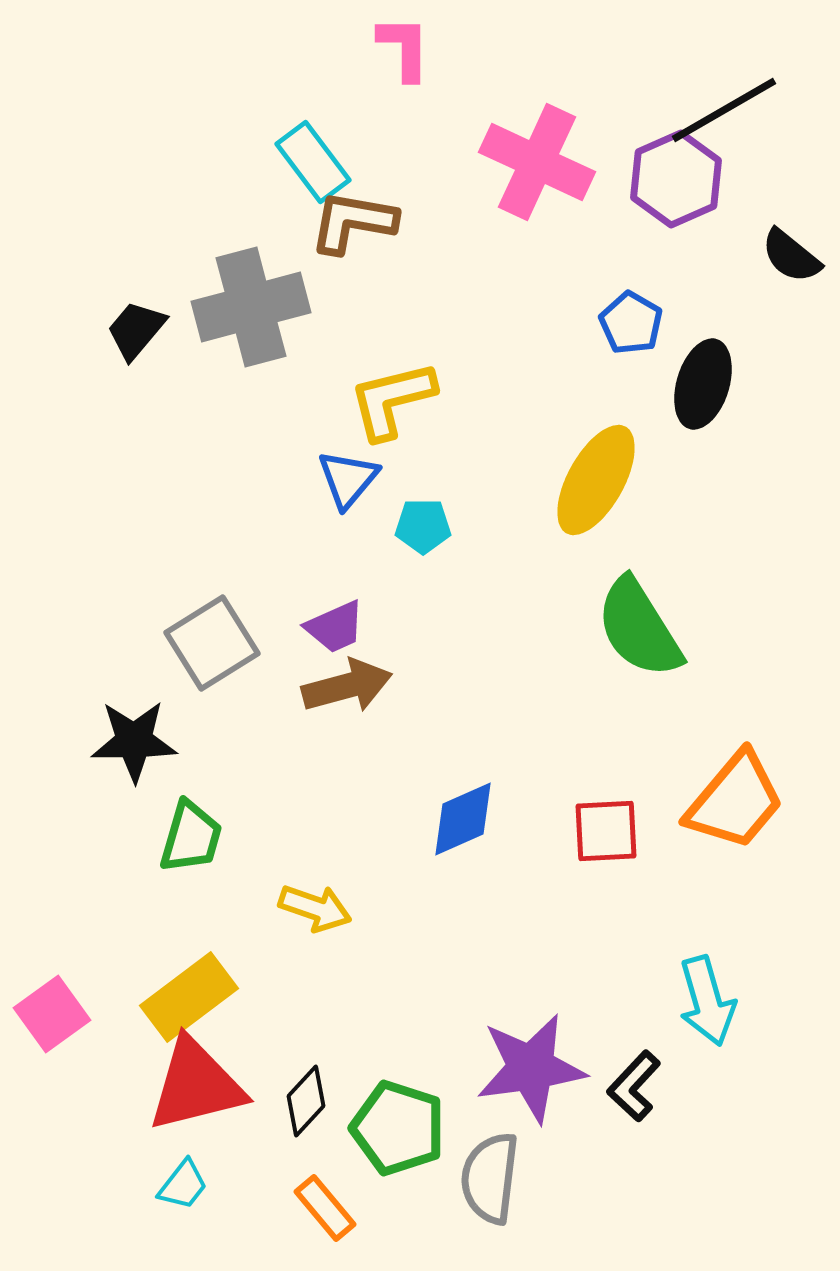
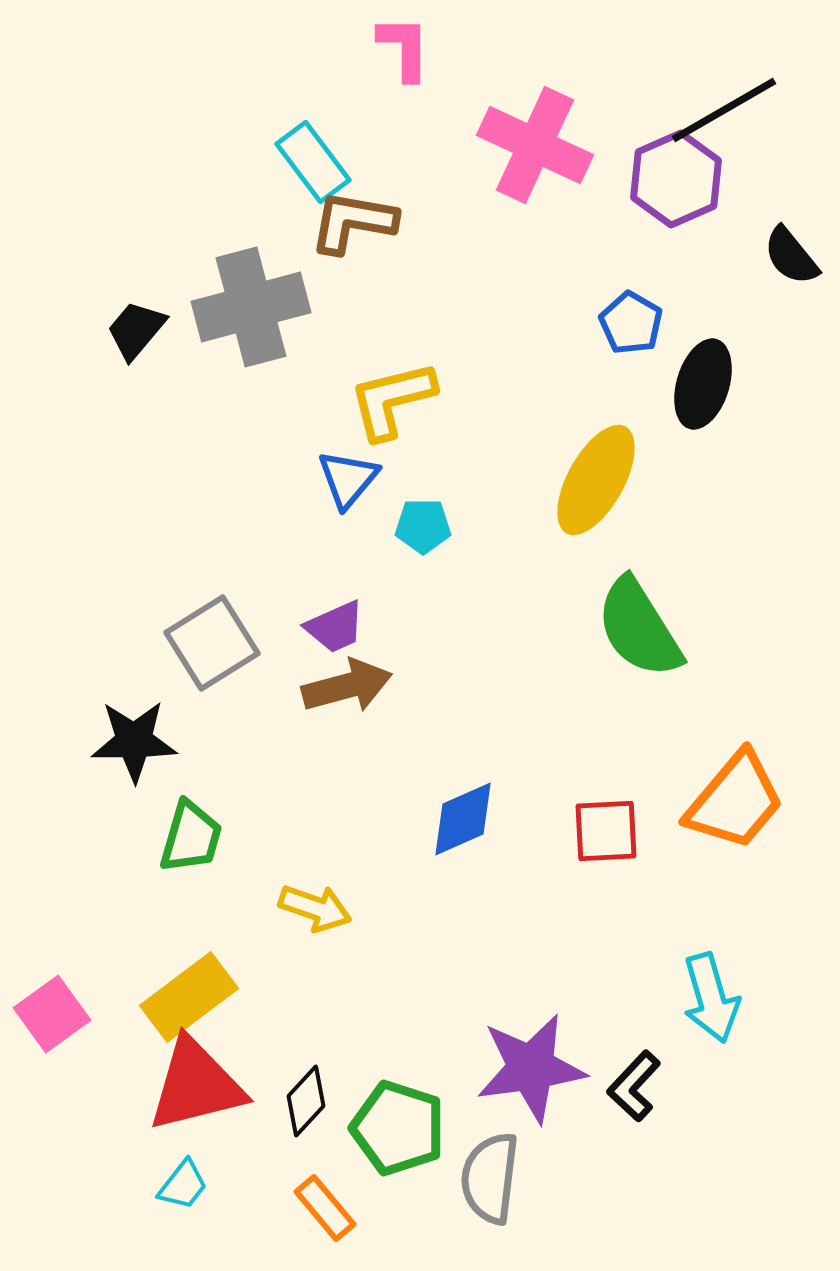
pink cross: moved 2 px left, 17 px up
black semicircle: rotated 12 degrees clockwise
cyan arrow: moved 4 px right, 3 px up
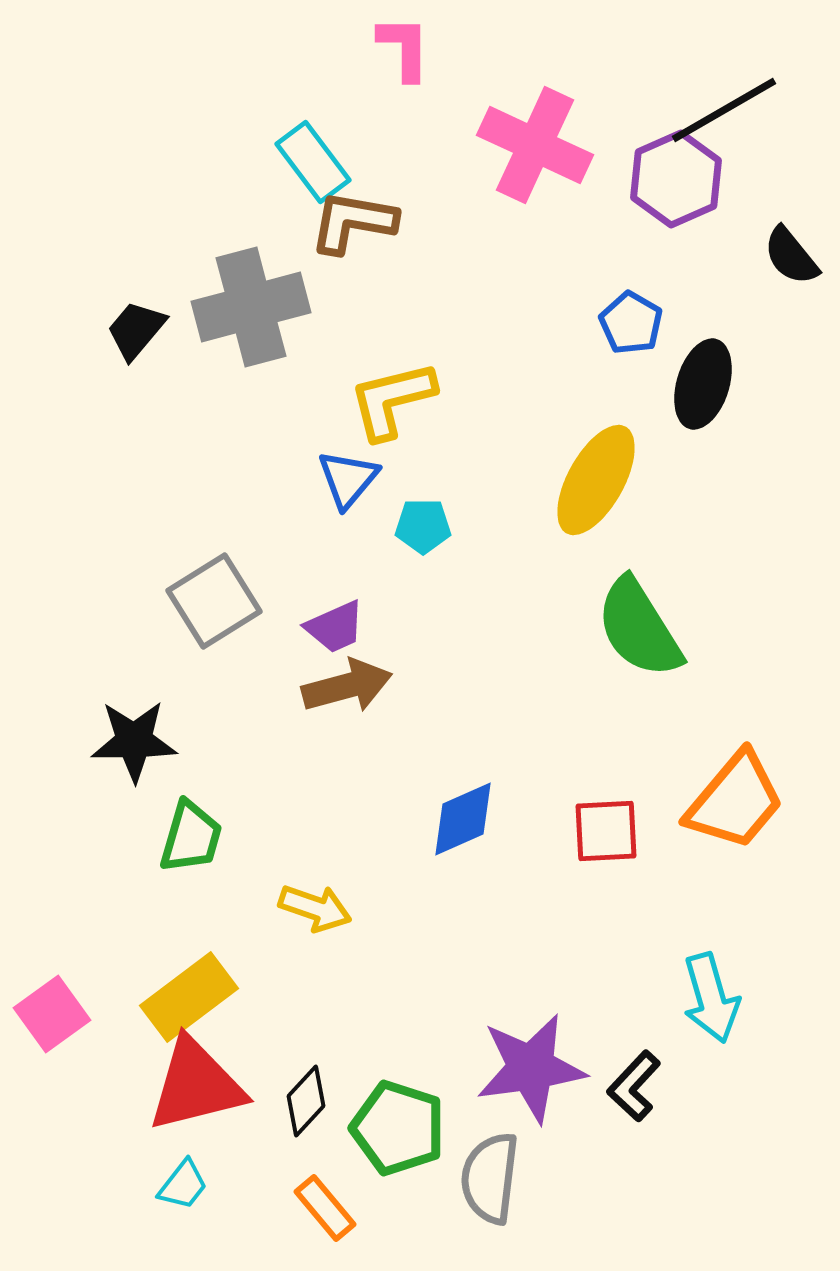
gray square: moved 2 px right, 42 px up
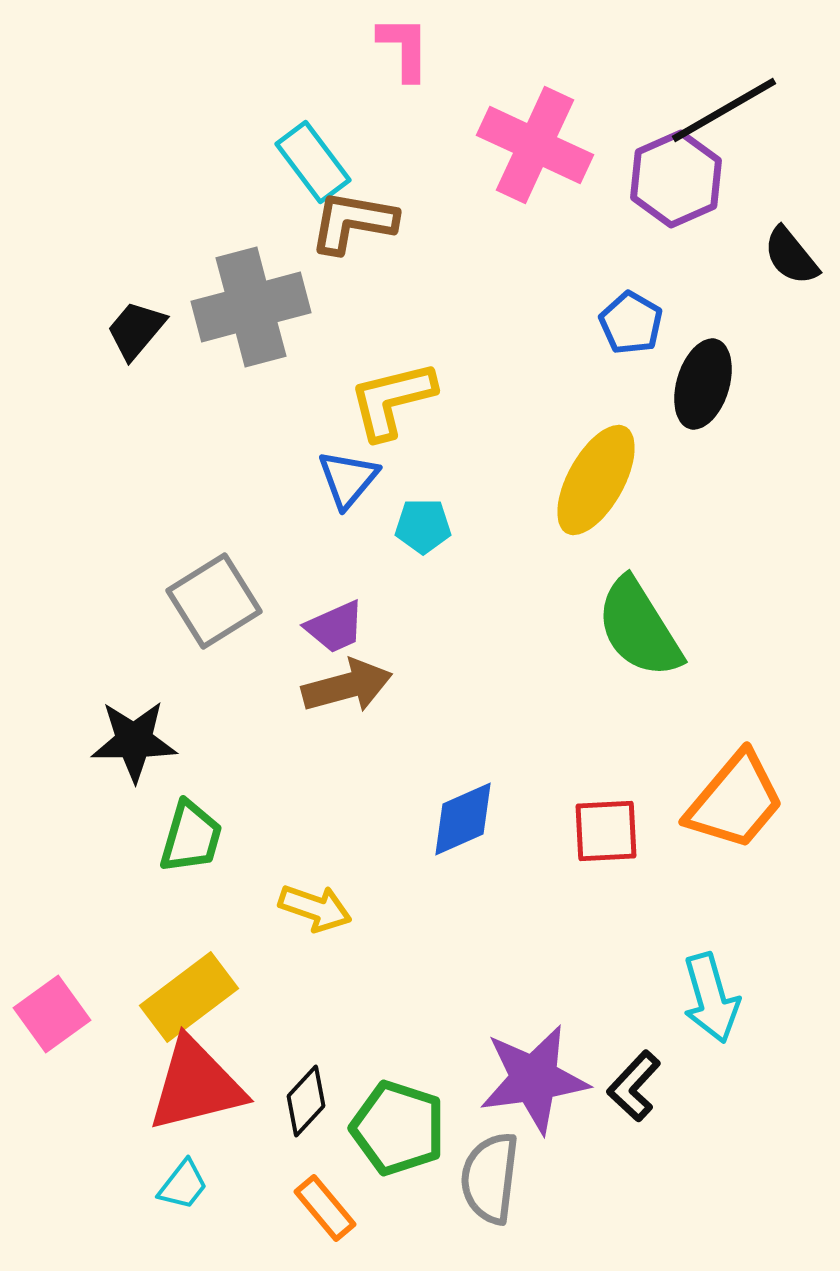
purple star: moved 3 px right, 11 px down
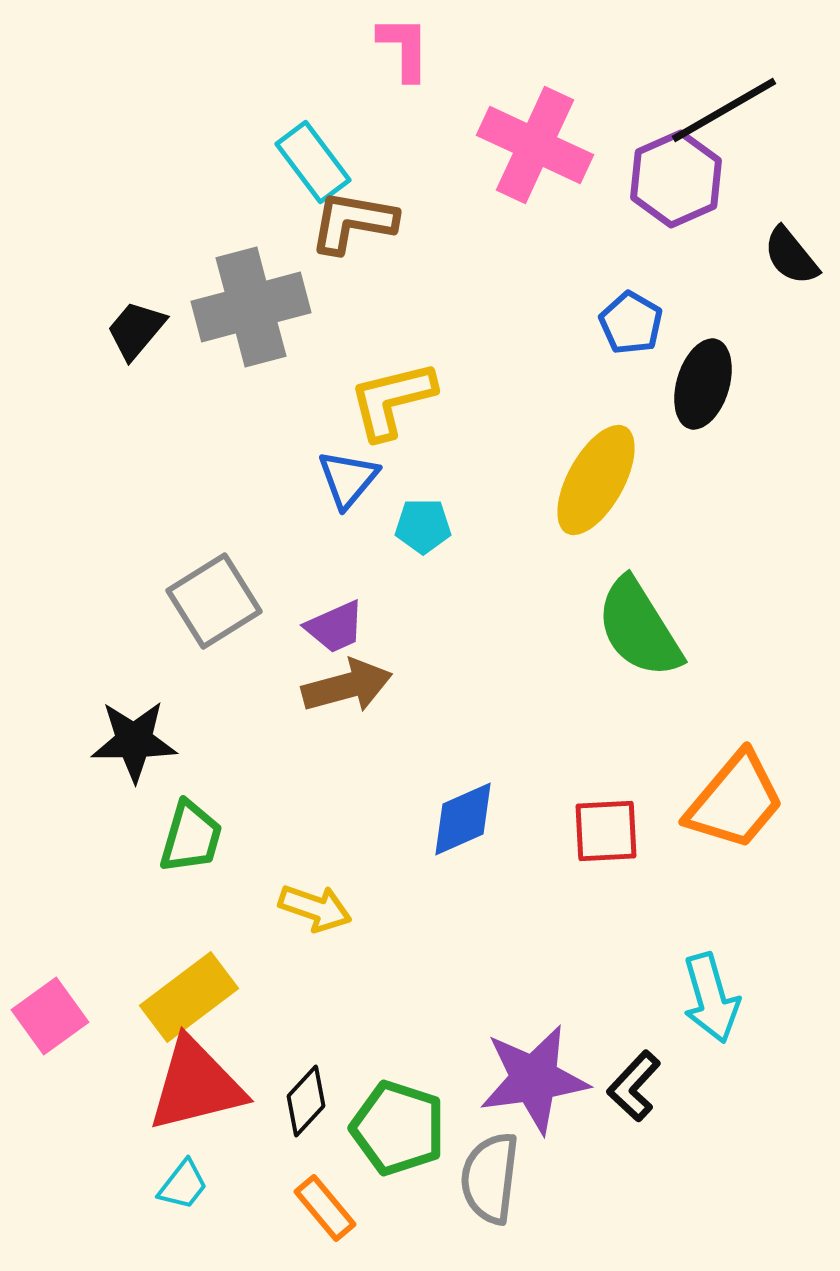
pink square: moved 2 px left, 2 px down
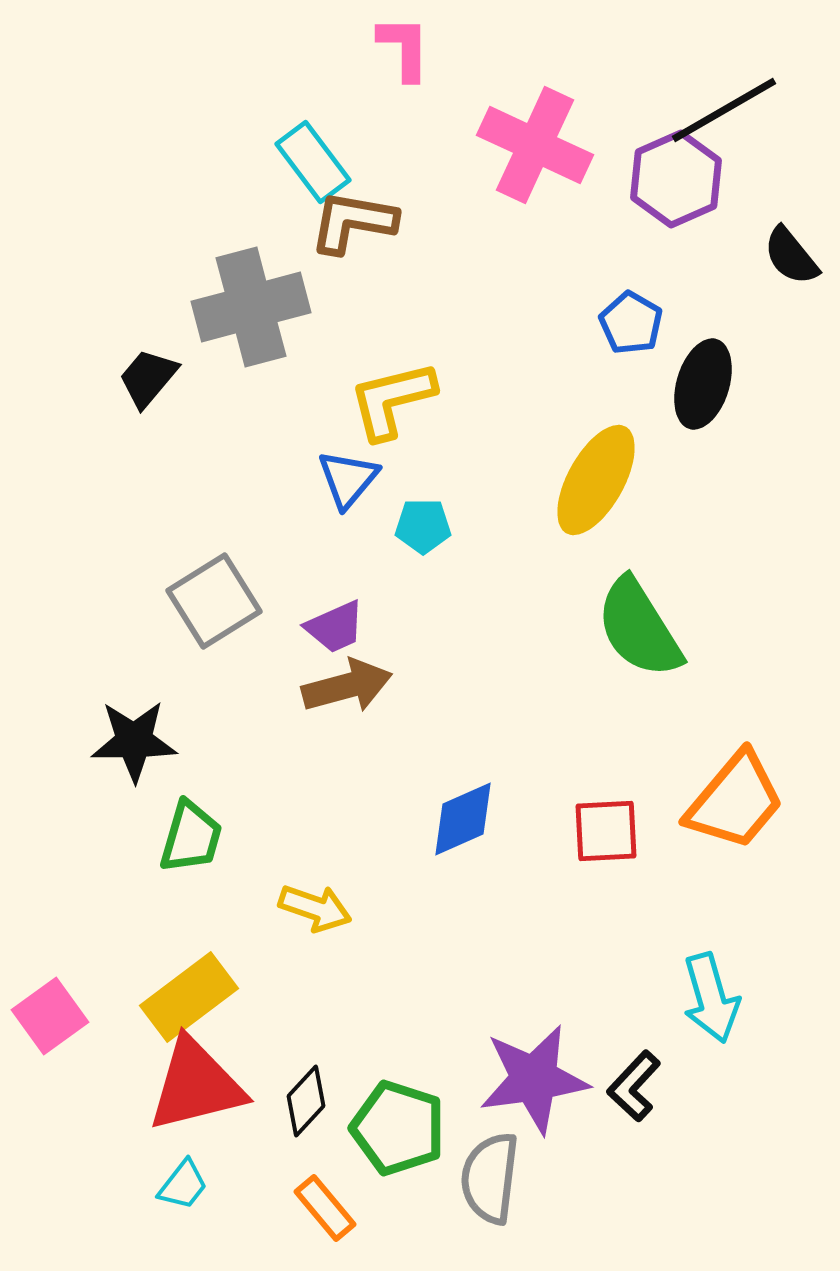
black trapezoid: moved 12 px right, 48 px down
